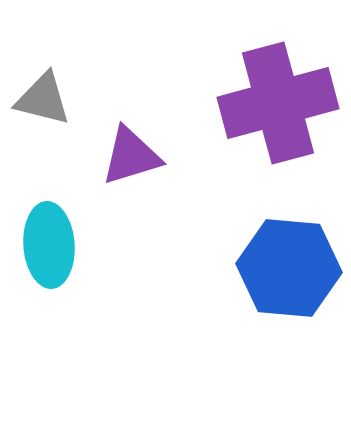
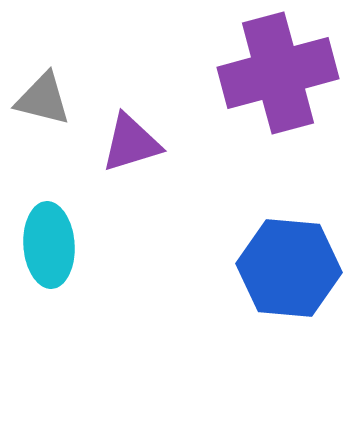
purple cross: moved 30 px up
purple triangle: moved 13 px up
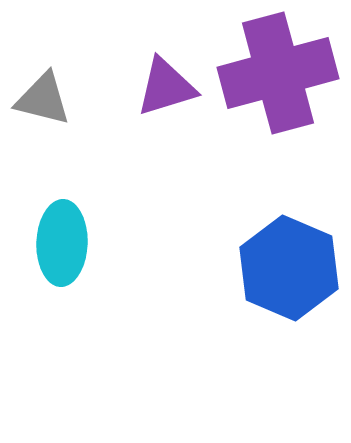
purple triangle: moved 35 px right, 56 px up
cyan ellipse: moved 13 px right, 2 px up; rotated 6 degrees clockwise
blue hexagon: rotated 18 degrees clockwise
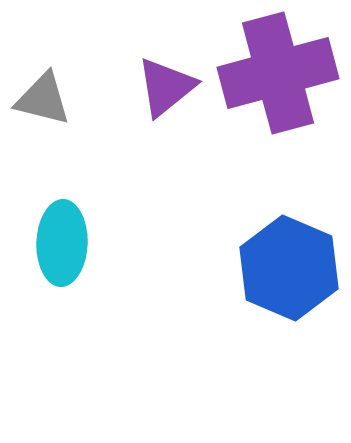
purple triangle: rotated 22 degrees counterclockwise
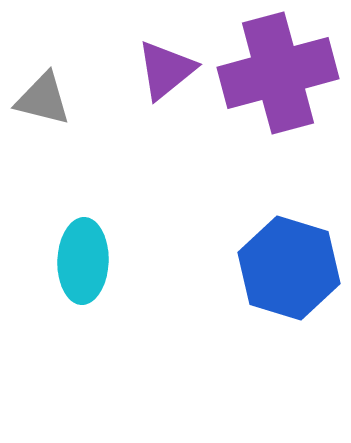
purple triangle: moved 17 px up
cyan ellipse: moved 21 px right, 18 px down
blue hexagon: rotated 6 degrees counterclockwise
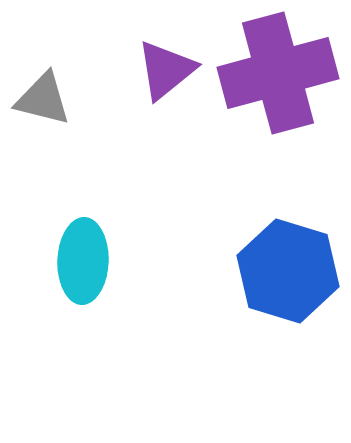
blue hexagon: moved 1 px left, 3 px down
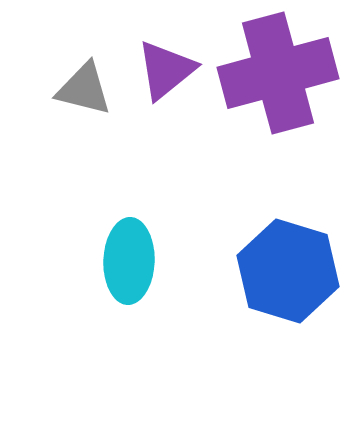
gray triangle: moved 41 px right, 10 px up
cyan ellipse: moved 46 px right
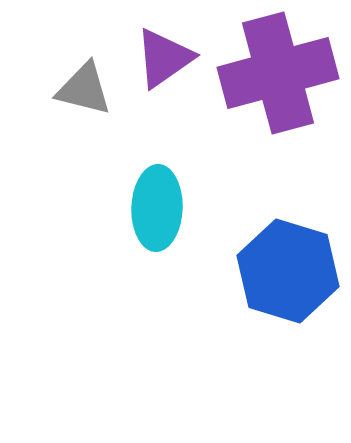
purple triangle: moved 2 px left, 12 px up; rotated 4 degrees clockwise
cyan ellipse: moved 28 px right, 53 px up
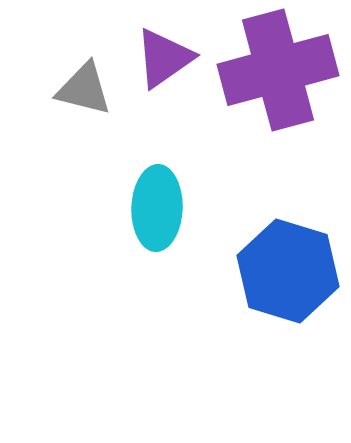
purple cross: moved 3 px up
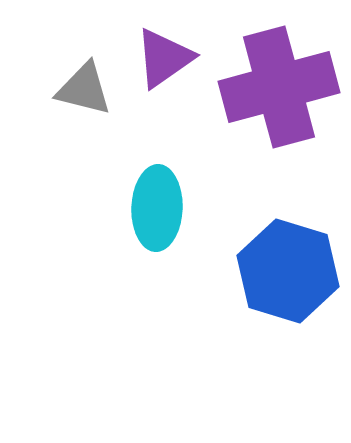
purple cross: moved 1 px right, 17 px down
